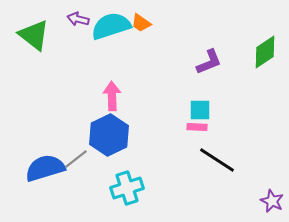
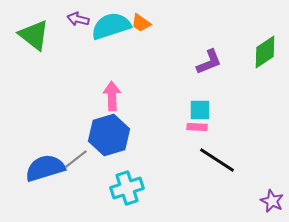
blue hexagon: rotated 9 degrees clockwise
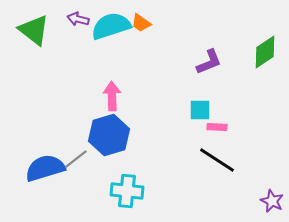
green triangle: moved 5 px up
pink rectangle: moved 20 px right
cyan cross: moved 3 px down; rotated 24 degrees clockwise
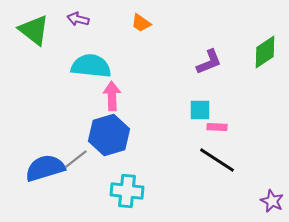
cyan semicircle: moved 20 px left, 40 px down; rotated 24 degrees clockwise
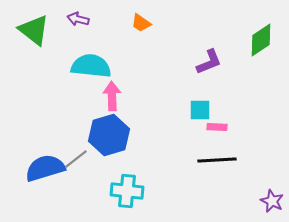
green diamond: moved 4 px left, 12 px up
black line: rotated 36 degrees counterclockwise
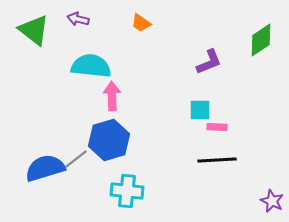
blue hexagon: moved 5 px down
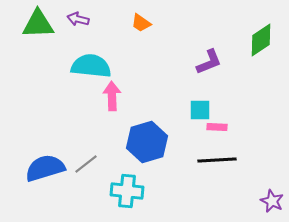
green triangle: moved 4 px right, 6 px up; rotated 40 degrees counterclockwise
blue hexagon: moved 38 px right, 2 px down
gray line: moved 10 px right, 5 px down
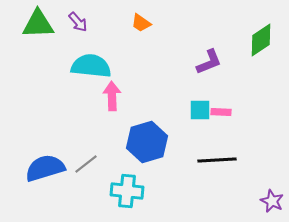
purple arrow: moved 3 px down; rotated 145 degrees counterclockwise
pink rectangle: moved 4 px right, 15 px up
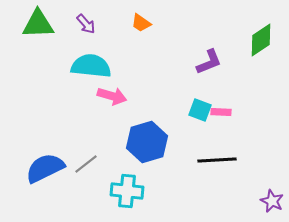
purple arrow: moved 8 px right, 2 px down
pink arrow: rotated 108 degrees clockwise
cyan square: rotated 20 degrees clockwise
blue semicircle: rotated 9 degrees counterclockwise
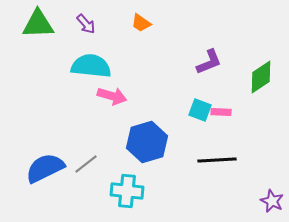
green diamond: moved 37 px down
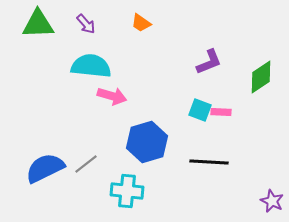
black line: moved 8 px left, 2 px down; rotated 6 degrees clockwise
